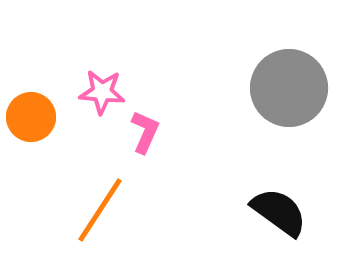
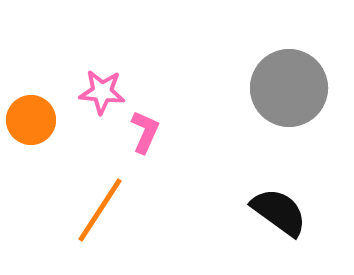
orange circle: moved 3 px down
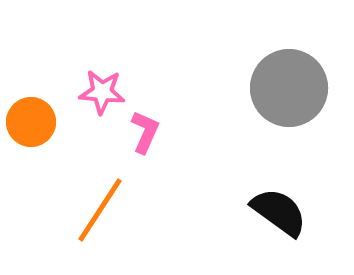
orange circle: moved 2 px down
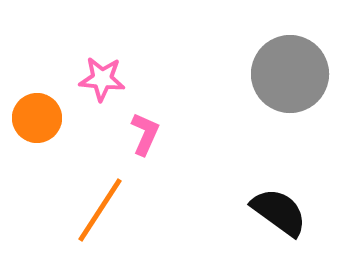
gray circle: moved 1 px right, 14 px up
pink star: moved 13 px up
orange circle: moved 6 px right, 4 px up
pink L-shape: moved 2 px down
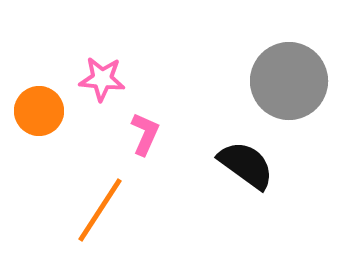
gray circle: moved 1 px left, 7 px down
orange circle: moved 2 px right, 7 px up
black semicircle: moved 33 px left, 47 px up
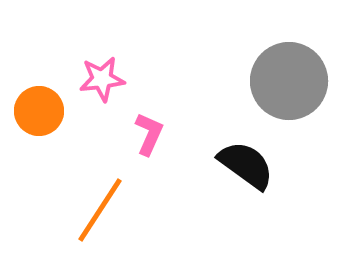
pink star: rotated 12 degrees counterclockwise
pink L-shape: moved 4 px right
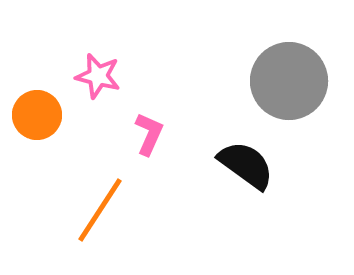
pink star: moved 4 px left, 3 px up; rotated 21 degrees clockwise
orange circle: moved 2 px left, 4 px down
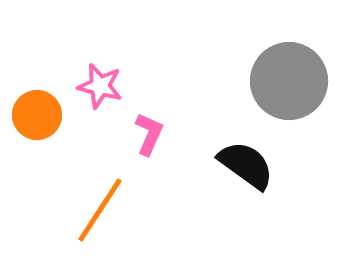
pink star: moved 2 px right, 10 px down
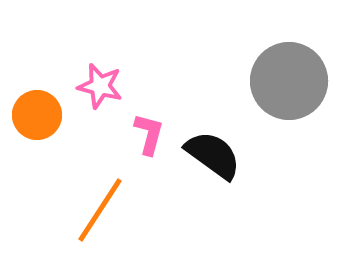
pink L-shape: rotated 9 degrees counterclockwise
black semicircle: moved 33 px left, 10 px up
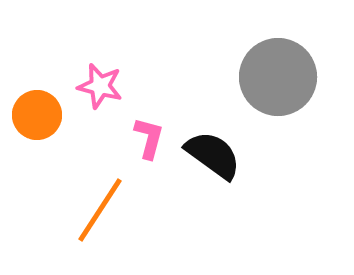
gray circle: moved 11 px left, 4 px up
pink L-shape: moved 4 px down
